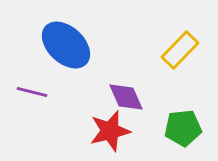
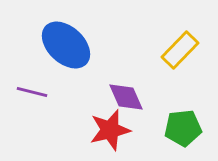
red star: moved 1 px up
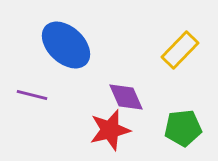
purple line: moved 3 px down
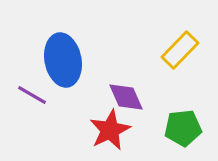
blue ellipse: moved 3 px left, 15 px down; rotated 36 degrees clockwise
purple line: rotated 16 degrees clockwise
red star: rotated 12 degrees counterclockwise
